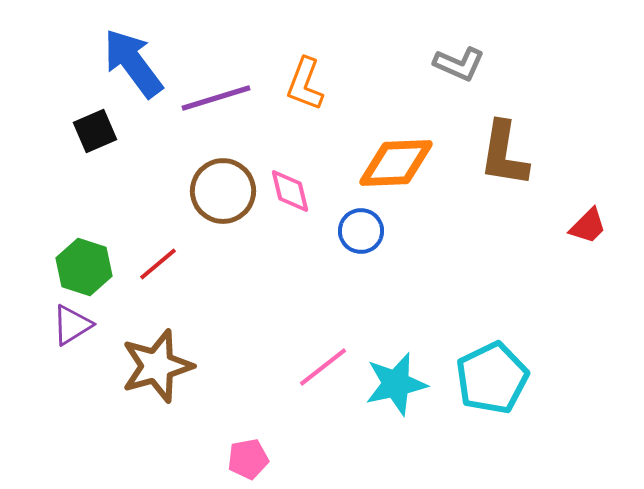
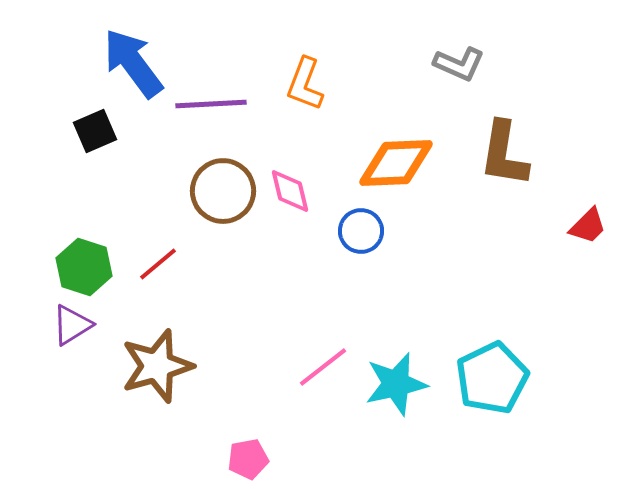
purple line: moved 5 px left, 6 px down; rotated 14 degrees clockwise
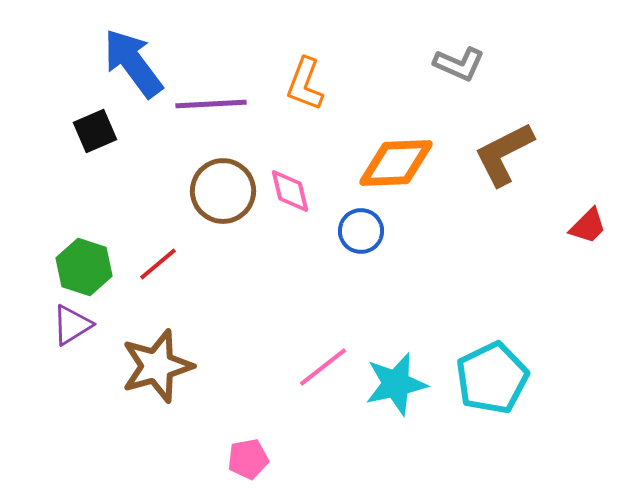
brown L-shape: rotated 54 degrees clockwise
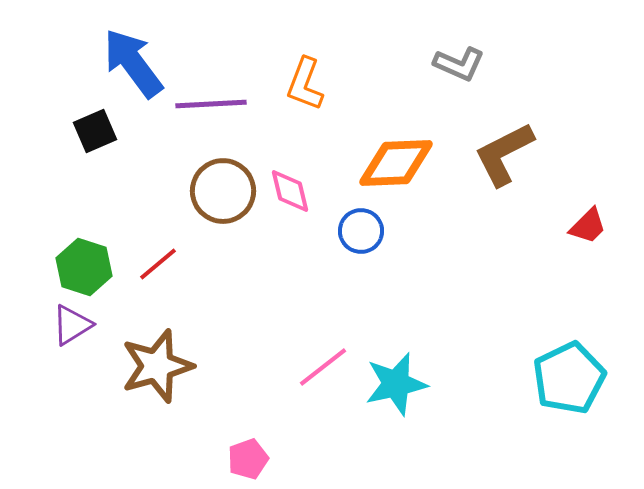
cyan pentagon: moved 77 px right
pink pentagon: rotated 9 degrees counterclockwise
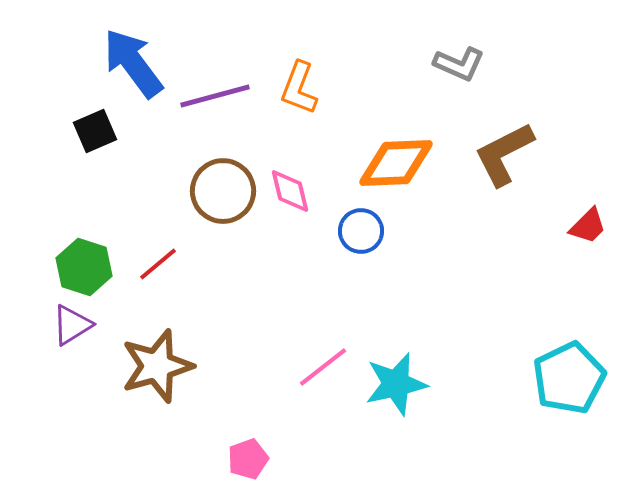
orange L-shape: moved 6 px left, 4 px down
purple line: moved 4 px right, 8 px up; rotated 12 degrees counterclockwise
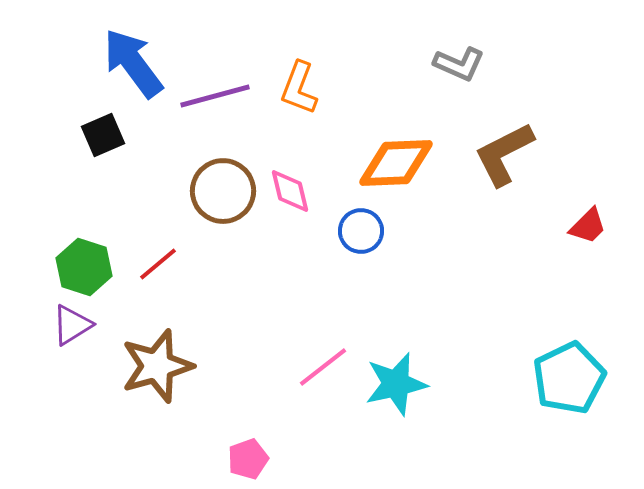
black square: moved 8 px right, 4 px down
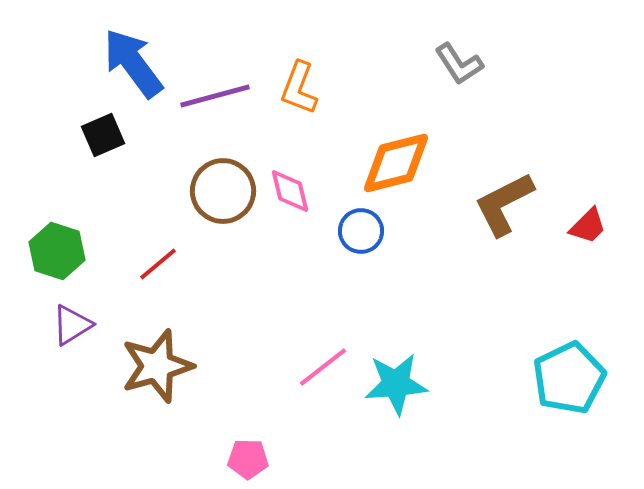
gray L-shape: rotated 33 degrees clockwise
brown L-shape: moved 50 px down
orange diamond: rotated 12 degrees counterclockwise
green hexagon: moved 27 px left, 16 px up
cyan star: rotated 8 degrees clockwise
pink pentagon: rotated 21 degrees clockwise
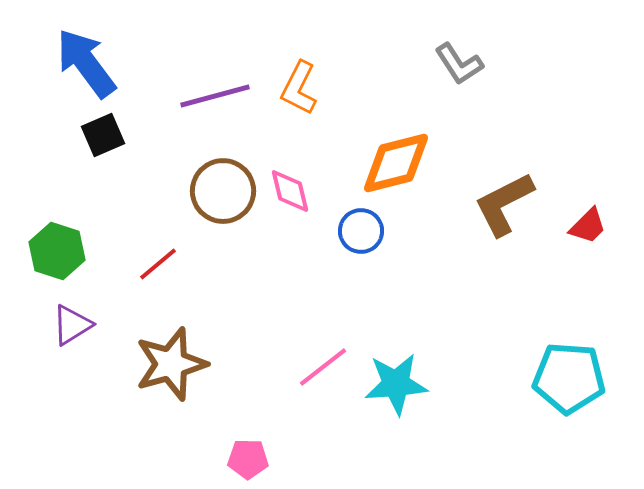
blue arrow: moved 47 px left
orange L-shape: rotated 6 degrees clockwise
brown star: moved 14 px right, 2 px up
cyan pentagon: rotated 30 degrees clockwise
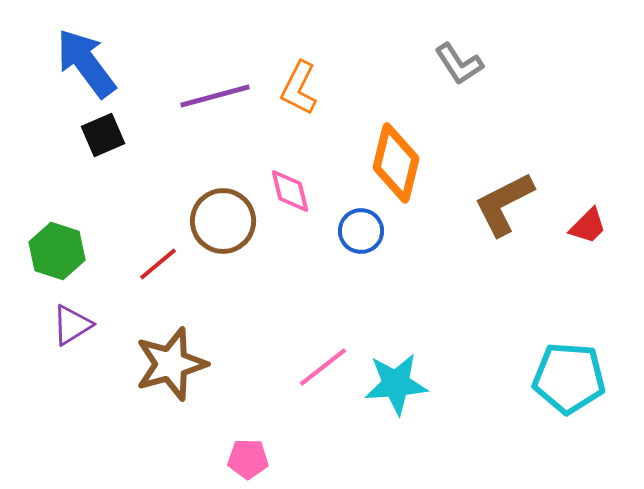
orange diamond: rotated 62 degrees counterclockwise
brown circle: moved 30 px down
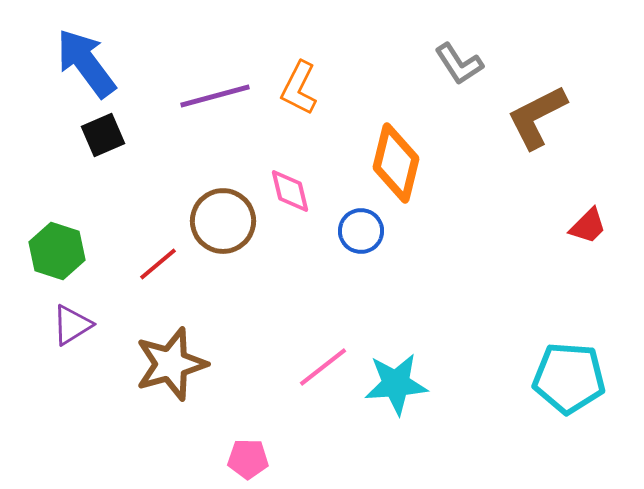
brown L-shape: moved 33 px right, 87 px up
